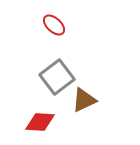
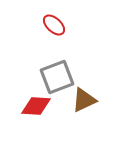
gray square: rotated 16 degrees clockwise
red diamond: moved 4 px left, 16 px up
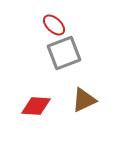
gray square: moved 7 px right, 24 px up
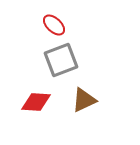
gray square: moved 3 px left, 7 px down
red diamond: moved 4 px up
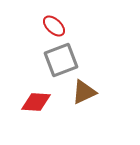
red ellipse: moved 1 px down
brown triangle: moved 8 px up
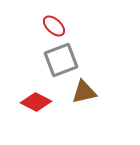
brown triangle: rotated 12 degrees clockwise
red diamond: rotated 24 degrees clockwise
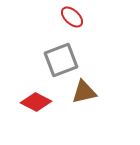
red ellipse: moved 18 px right, 9 px up
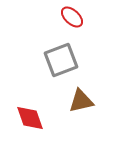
brown triangle: moved 3 px left, 9 px down
red diamond: moved 6 px left, 16 px down; rotated 44 degrees clockwise
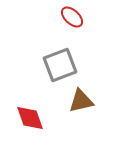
gray square: moved 1 px left, 5 px down
